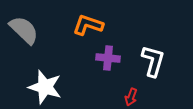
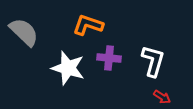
gray semicircle: moved 2 px down
purple cross: moved 1 px right
white star: moved 23 px right, 19 px up
red arrow: moved 31 px right; rotated 78 degrees counterclockwise
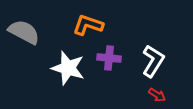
gray semicircle: rotated 16 degrees counterclockwise
white L-shape: rotated 16 degrees clockwise
red arrow: moved 5 px left, 2 px up
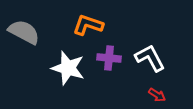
white L-shape: moved 3 px left, 3 px up; rotated 60 degrees counterclockwise
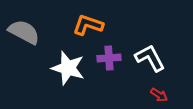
purple cross: rotated 10 degrees counterclockwise
red arrow: moved 2 px right
